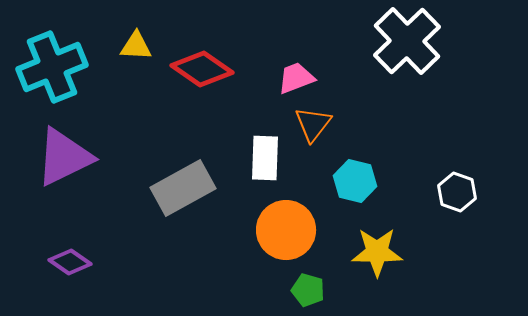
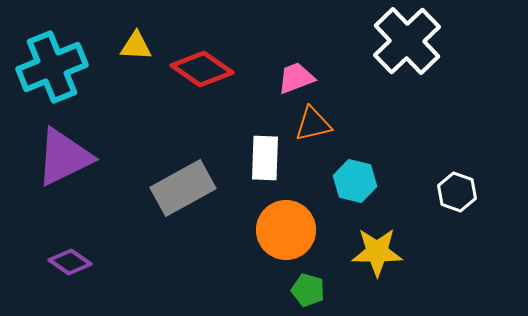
orange triangle: rotated 39 degrees clockwise
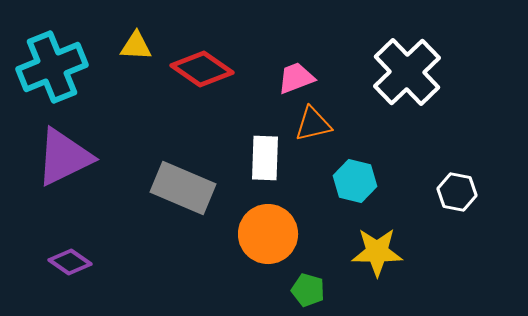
white cross: moved 31 px down
gray rectangle: rotated 52 degrees clockwise
white hexagon: rotated 9 degrees counterclockwise
orange circle: moved 18 px left, 4 px down
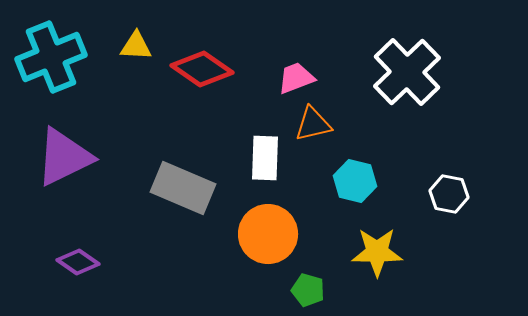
cyan cross: moved 1 px left, 10 px up
white hexagon: moved 8 px left, 2 px down
purple diamond: moved 8 px right
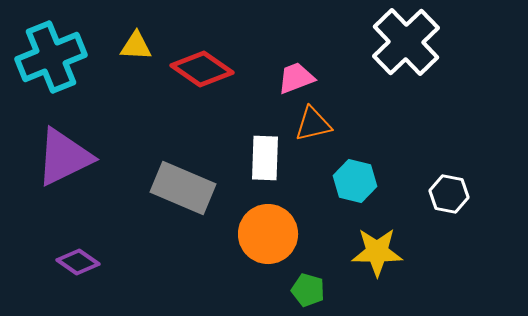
white cross: moved 1 px left, 30 px up
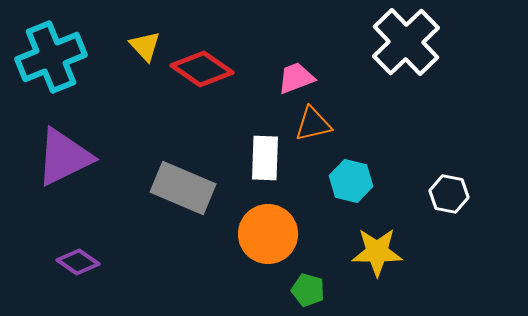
yellow triangle: moved 9 px right; rotated 44 degrees clockwise
cyan hexagon: moved 4 px left
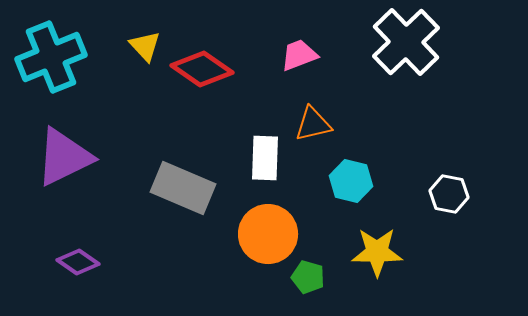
pink trapezoid: moved 3 px right, 23 px up
green pentagon: moved 13 px up
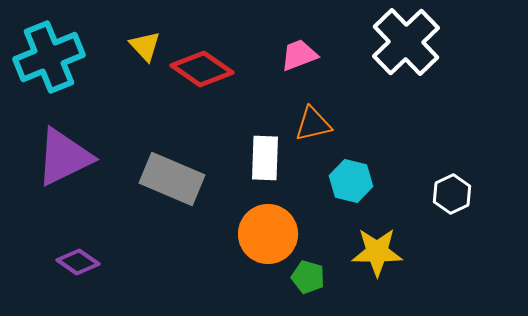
cyan cross: moved 2 px left
gray rectangle: moved 11 px left, 9 px up
white hexagon: moved 3 px right; rotated 24 degrees clockwise
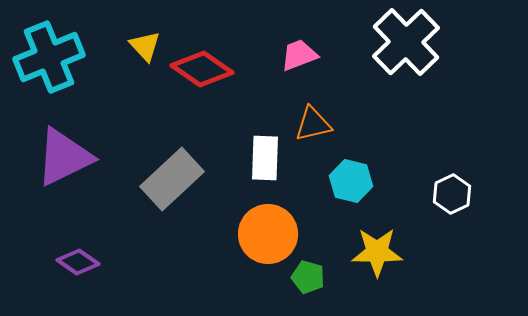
gray rectangle: rotated 66 degrees counterclockwise
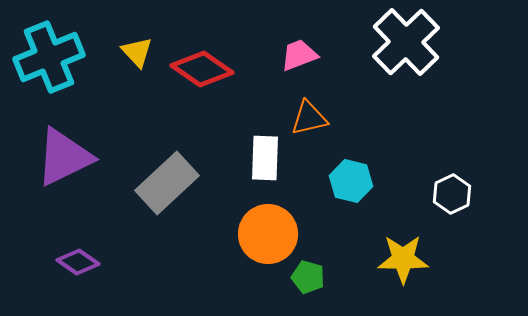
yellow triangle: moved 8 px left, 6 px down
orange triangle: moved 4 px left, 6 px up
gray rectangle: moved 5 px left, 4 px down
yellow star: moved 26 px right, 7 px down
